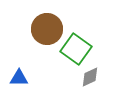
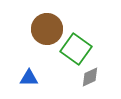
blue triangle: moved 10 px right
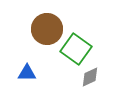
blue triangle: moved 2 px left, 5 px up
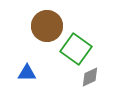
brown circle: moved 3 px up
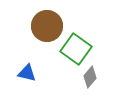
blue triangle: rotated 12 degrees clockwise
gray diamond: rotated 25 degrees counterclockwise
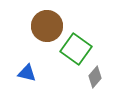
gray diamond: moved 5 px right
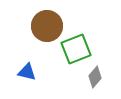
green square: rotated 32 degrees clockwise
blue triangle: moved 1 px up
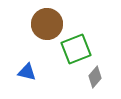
brown circle: moved 2 px up
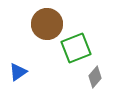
green square: moved 1 px up
blue triangle: moved 9 px left; rotated 48 degrees counterclockwise
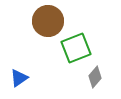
brown circle: moved 1 px right, 3 px up
blue triangle: moved 1 px right, 6 px down
